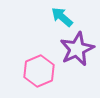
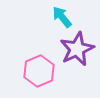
cyan arrow: rotated 10 degrees clockwise
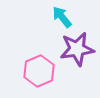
purple star: rotated 16 degrees clockwise
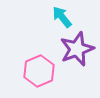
purple star: rotated 12 degrees counterclockwise
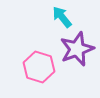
pink hexagon: moved 4 px up; rotated 20 degrees counterclockwise
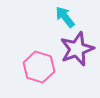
cyan arrow: moved 3 px right
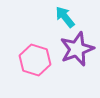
pink hexagon: moved 4 px left, 7 px up
